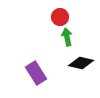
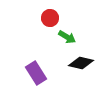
red circle: moved 10 px left, 1 px down
green arrow: rotated 132 degrees clockwise
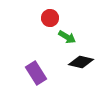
black diamond: moved 1 px up
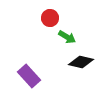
purple rectangle: moved 7 px left, 3 px down; rotated 10 degrees counterclockwise
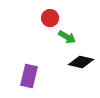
purple rectangle: rotated 55 degrees clockwise
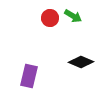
green arrow: moved 6 px right, 21 px up
black diamond: rotated 10 degrees clockwise
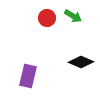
red circle: moved 3 px left
purple rectangle: moved 1 px left
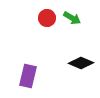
green arrow: moved 1 px left, 2 px down
black diamond: moved 1 px down
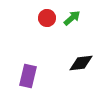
green arrow: rotated 72 degrees counterclockwise
black diamond: rotated 30 degrees counterclockwise
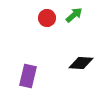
green arrow: moved 2 px right, 3 px up
black diamond: rotated 10 degrees clockwise
